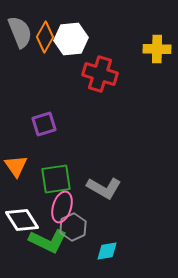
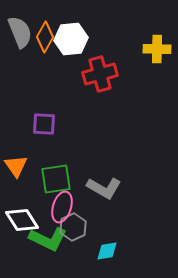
red cross: rotated 32 degrees counterclockwise
purple square: rotated 20 degrees clockwise
green L-shape: moved 2 px up
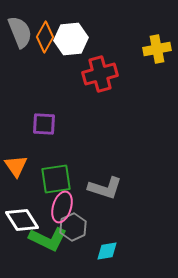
yellow cross: rotated 12 degrees counterclockwise
gray L-shape: moved 1 px right; rotated 12 degrees counterclockwise
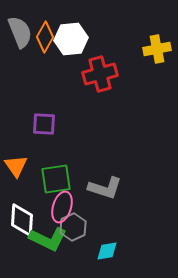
white diamond: rotated 36 degrees clockwise
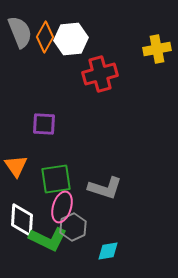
cyan diamond: moved 1 px right
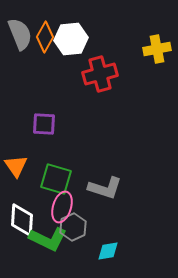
gray semicircle: moved 2 px down
green square: rotated 24 degrees clockwise
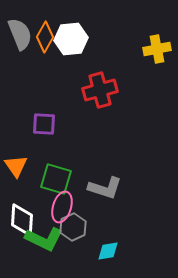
red cross: moved 16 px down
green L-shape: moved 4 px left
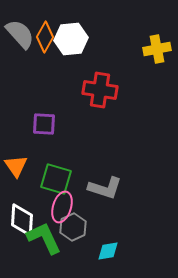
gray semicircle: rotated 20 degrees counterclockwise
red cross: rotated 24 degrees clockwise
green L-shape: moved 1 px up; rotated 141 degrees counterclockwise
